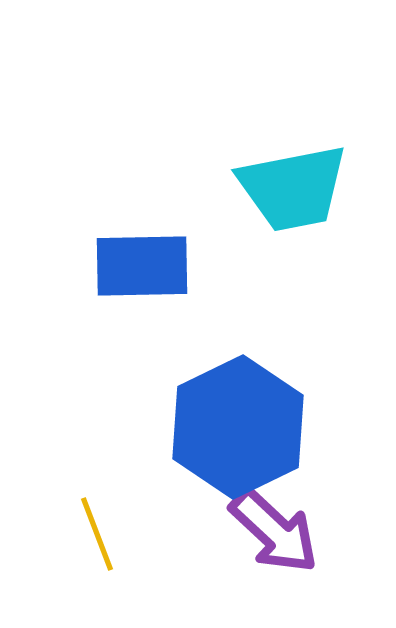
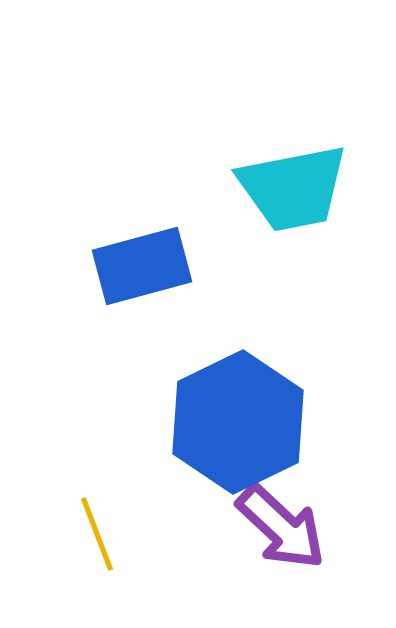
blue rectangle: rotated 14 degrees counterclockwise
blue hexagon: moved 5 px up
purple arrow: moved 7 px right, 4 px up
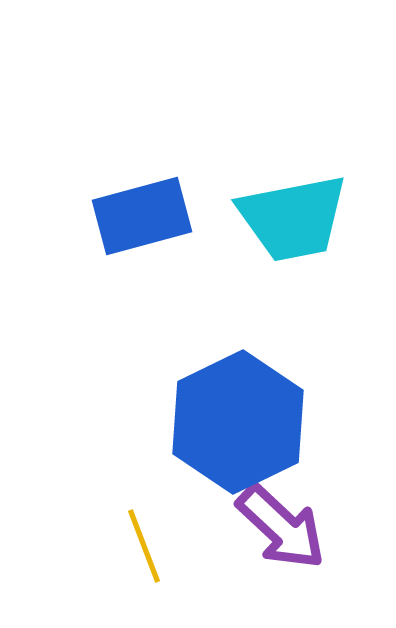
cyan trapezoid: moved 30 px down
blue rectangle: moved 50 px up
yellow line: moved 47 px right, 12 px down
